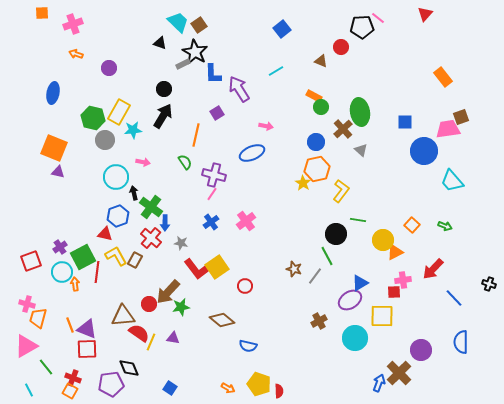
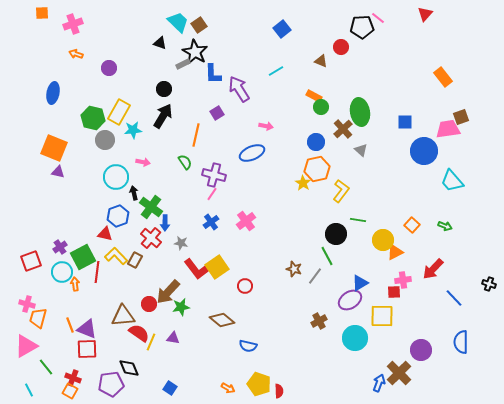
yellow L-shape at (116, 256): rotated 15 degrees counterclockwise
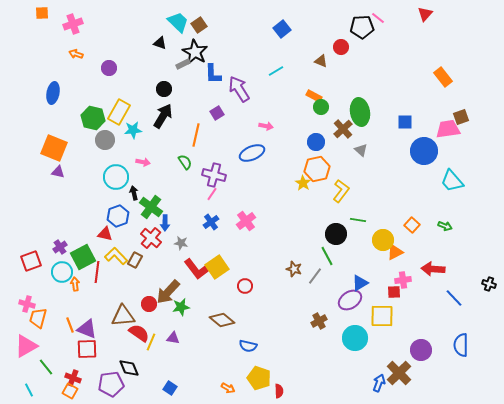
red arrow at (433, 269): rotated 50 degrees clockwise
blue semicircle at (461, 342): moved 3 px down
yellow pentagon at (259, 384): moved 6 px up
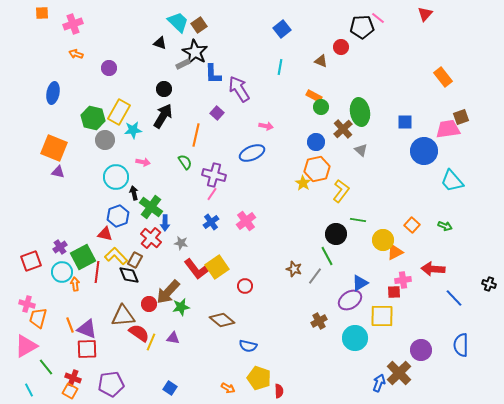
cyan line at (276, 71): moved 4 px right, 4 px up; rotated 49 degrees counterclockwise
purple square at (217, 113): rotated 16 degrees counterclockwise
black diamond at (129, 368): moved 93 px up
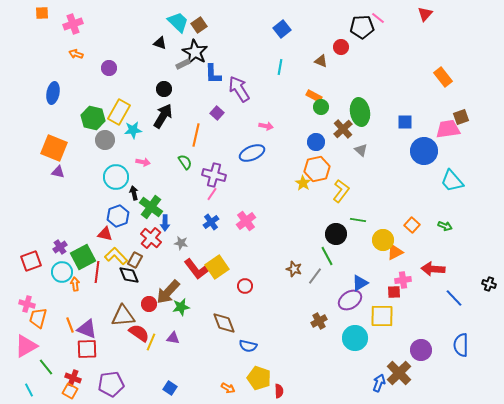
brown diamond at (222, 320): moved 2 px right, 3 px down; rotated 30 degrees clockwise
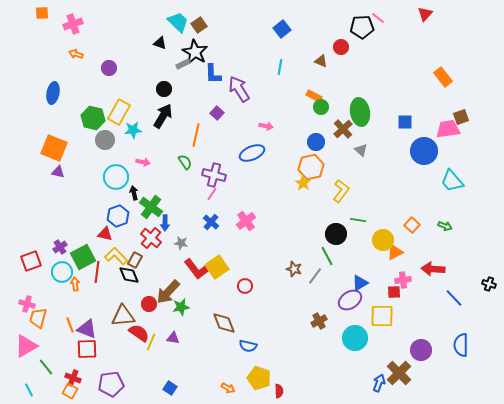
orange hexagon at (317, 169): moved 6 px left, 2 px up
blue cross at (211, 222): rotated 14 degrees counterclockwise
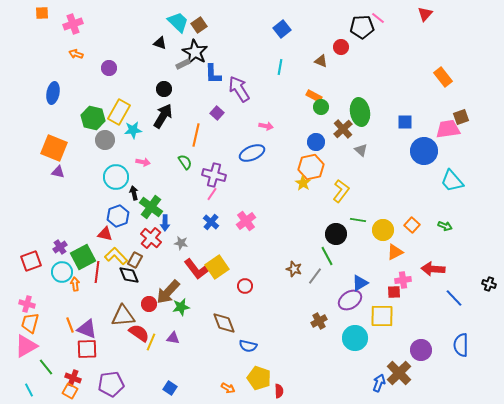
yellow circle at (383, 240): moved 10 px up
orange trapezoid at (38, 318): moved 8 px left, 5 px down
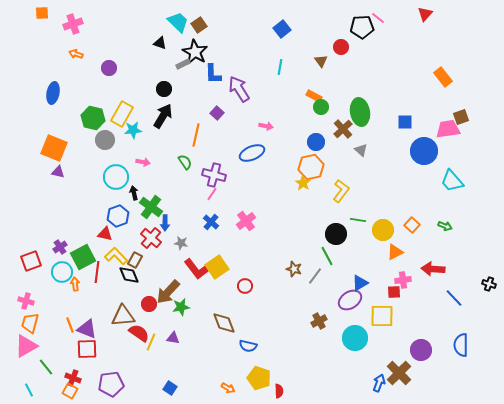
brown triangle at (321, 61): rotated 32 degrees clockwise
yellow rectangle at (119, 112): moved 3 px right, 2 px down
pink cross at (27, 304): moved 1 px left, 3 px up
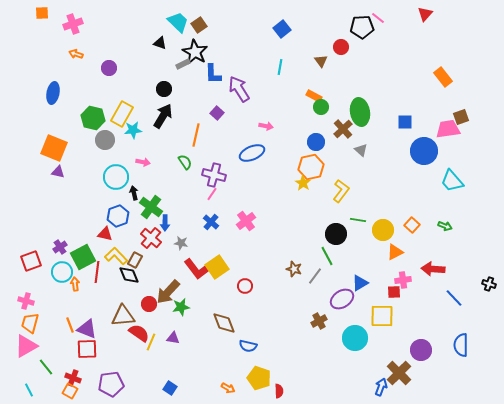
purple ellipse at (350, 300): moved 8 px left, 1 px up
blue arrow at (379, 383): moved 2 px right, 4 px down
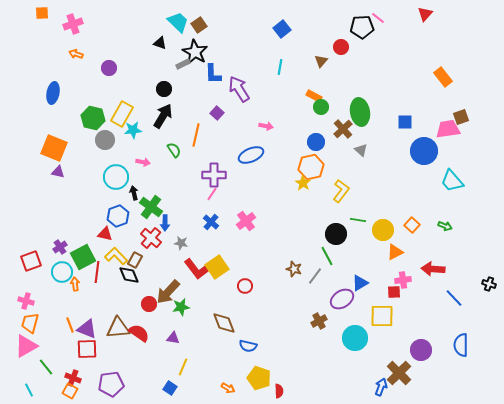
brown triangle at (321, 61): rotated 16 degrees clockwise
blue ellipse at (252, 153): moved 1 px left, 2 px down
green semicircle at (185, 162): moved 11 px left, 12 px up
purple cross at (214, 175): rotated 15 degrees counterclockwise
brown triangle at (123, 316): moved 5 px left, 12 px down
yellow line at (151, 342): moved 32 px right, 25 px down
